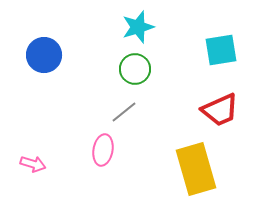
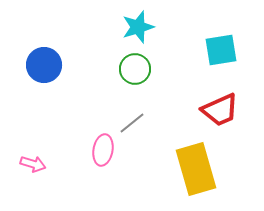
blue circle: moved 10 px down
gray line: moved 8 px right, 11 px down
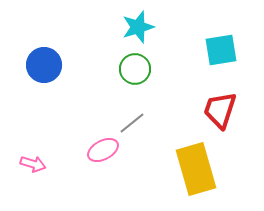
red trapezoid: rotated 132 degrees clockwise
pink ellipse: rotated 52 degrees clockwise
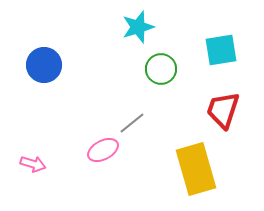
green circle: moved 26 px right
red trapezoid: moved 3 px right
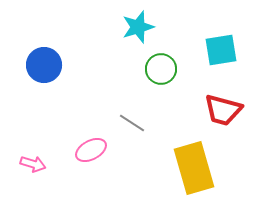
red trapezoid: rotated 93 degrees counterclockwise
gray line: rotated 72 degrees clockwise
pink ellipse: moved 12 px left
yellow rectangle: moved 2 px left, 1 px up
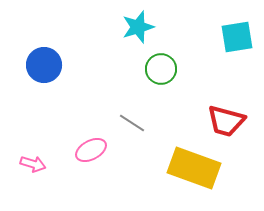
cyan square: moved 16 px right, 13 px up
red trapezoid: moved 3 px right, 11 px down
yellow rectangle: rotated 54 degrees counterclockwise
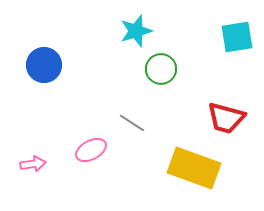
cyan star: moved 2 px left, 4 px down
red trapezoid: moved 3 px up
pink arrow: rotated 25 degrees counterclockwise
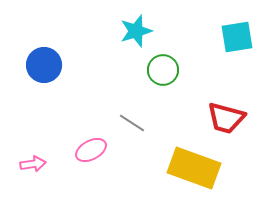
green circle: moved 2 px right, 1 px down
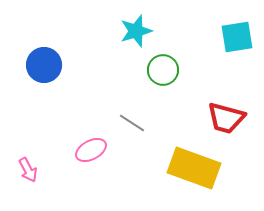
pink arrow: moved 5 px left, 6 px down; rotated 70 degrees clockwise
